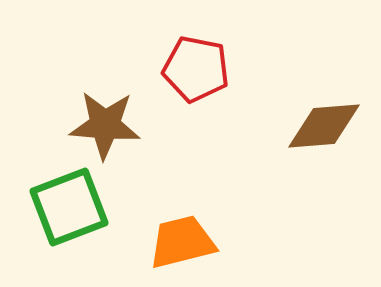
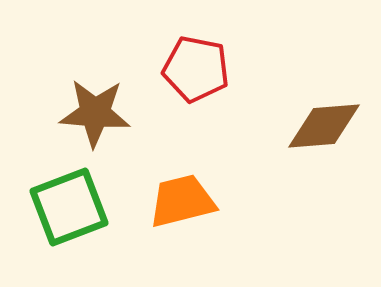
brown star: moved 10 px left, 12 px up
orange trapezoid: moved 41 px up
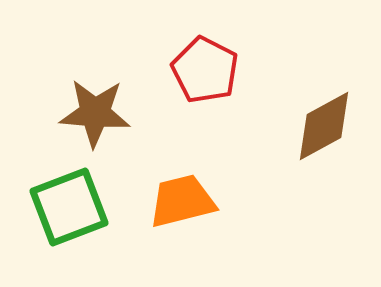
red pentagon: moved 9 px right, 1 px down; rotated 16 degrees clockwise
brown diamond: rotated 24 degrees counterclockwise
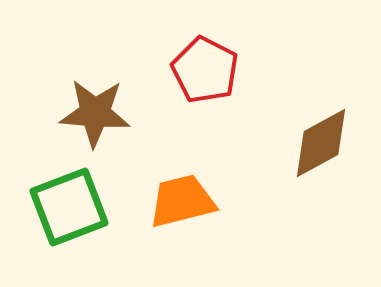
brown diamond: moved 3 px left, 17 px down
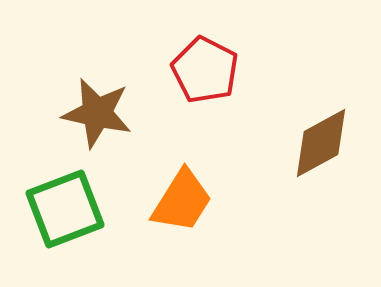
brown star: moved 2 px right; rotated 8 degrees clockwise
orange trapezoid: rotated 136 degrees clockwise
green square: moved 4 px left, 2 px down
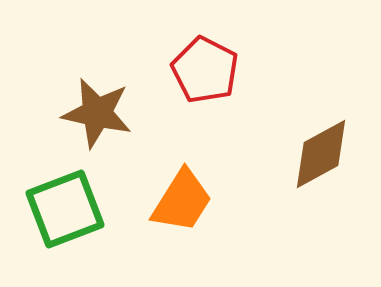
brown diamond: moved 11 px down
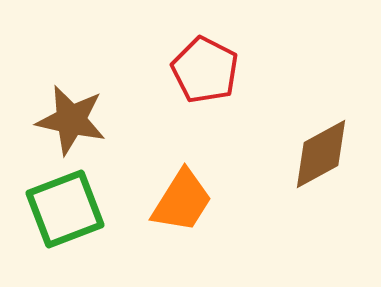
brown star: moved 26 px left, 7 px down
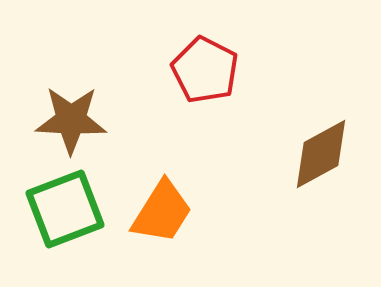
brown star: rotated 10 degrees counterclockwise
orange trapezoid: moved 20 px left, 11 px down
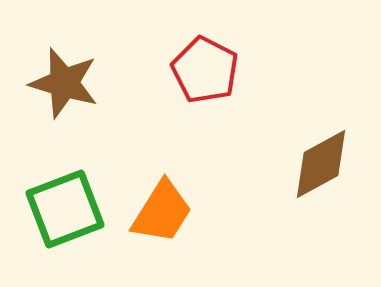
brown star: moved 7 px left, 37 px up; rotated 14 degrees clockwise
brown diamond: moved 10 px down
